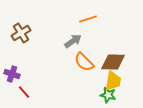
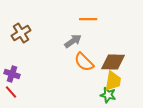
orange line: rotated 18 degrees clockwise
red line: moved 13 px left
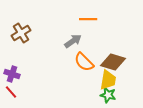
brown diamond: rotated 15 degrees clockwise
yellow trapezoid: moved 5 px left, 1 px up
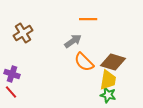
brown cross: moved 2 px right
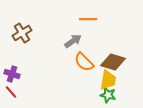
brown cross: moved 1 px left
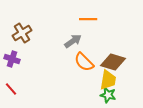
purple cross: moved 15 px up
red line: moved 3 px up
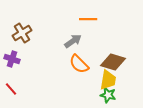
orange semicircle: moved 5 px left, 2 px down
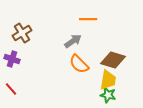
brown diamond: moved 2 px up
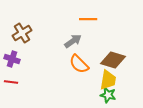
red line: moved 7 px up; rotated 40 degrees counterclockwise
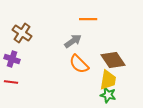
brown cross: rotated 24 degrees counterclockwise
brown diamond: rotated 40 degrees clockwise
